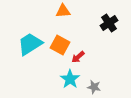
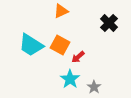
orange triangle: moved 2 px left; rotated 21 degrees counterclockwise
black cross: rotated 12 degrees counterclockwise
cyan trapezoid: moved 1 px right, 1 px down; rotated 116 degrees counterclockwise
gray star: rotated 24 degrees clockwise
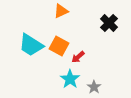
orange square: moved 1 px left, 1 px down
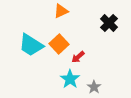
orange square: moved 2 px up; rotated 18 degrees clockwise
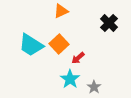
red arrow: moved 1 px down
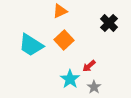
orange triangle: moved 1 px left
orange square: moved 5 px right, 4 px up
red arrow: moved 11 px right, 8 px down
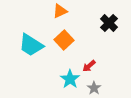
gray star: moved 1 px down
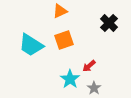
orange square: rotated 24 degrees clockwise
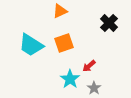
orange square: moved 3 px down
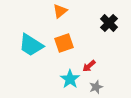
orange triangle: rotated 14 degrees counterclockwise
gray star: moved 2 px right, 1 px up; rotated 16 degrees clockwise
